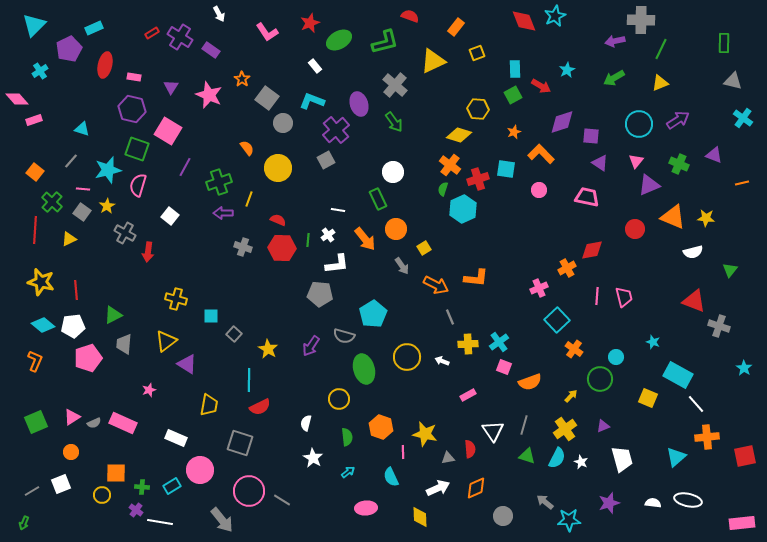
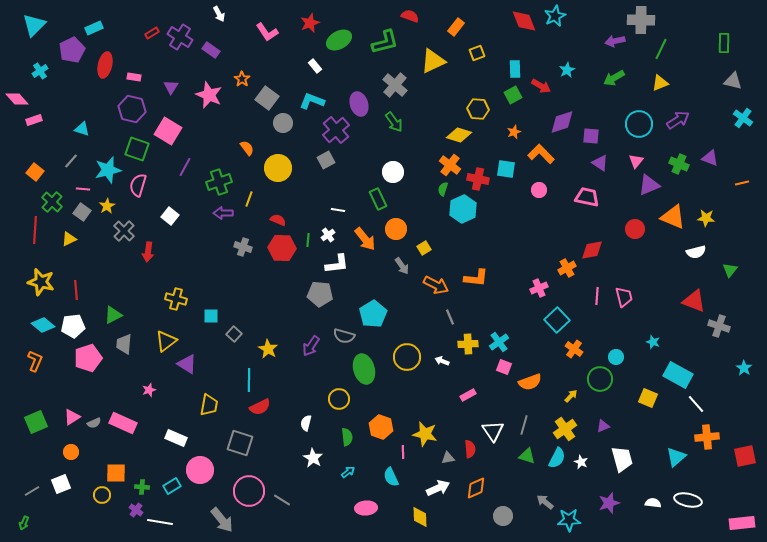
purple pentagon at (69, 49): moved 3 px right, 1 px down
purple triangle at (714, 155): moved 4 px left, 3 px down
red cross at (478, 179): rotated 30 degrees clockwise
gray cross at (125, 233): moved 1 px left, 2 px up; rotated 15 degrees clockwise
white semicircle at (693, 252): moved 3 px right
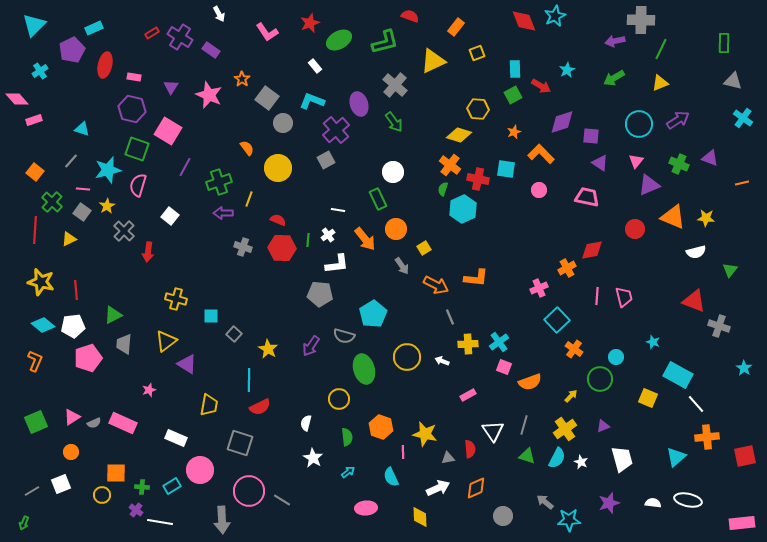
gray arrow at (222, 520): rotated 36 degrees clockwise
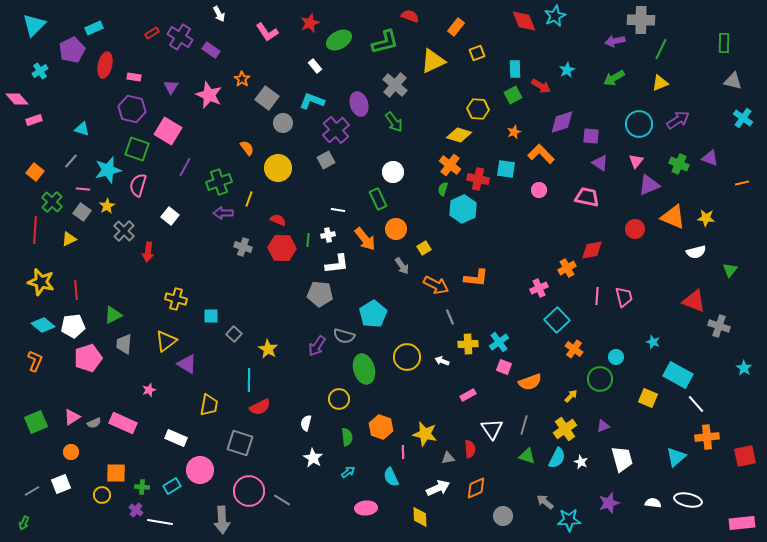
white cross at (328, 235): rotated 24 degrees clockwise
purple arrow at (311, 346): moved 6 px right
white triangle at (493, 431): moved 1 px left, 2 px up
